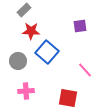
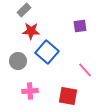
pink cross: moved 4 px right
red square: moved 2 px up
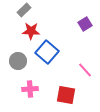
purple square: moved 5 px right, 2 px up; rotated 24 degrees counterclockwise
pink cross: moved 2 px up
red square: moved 2 px left, 1 px up
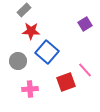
red square: moved 13 px up; rotated 30 degrees counterclockwise
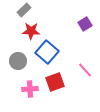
red square: moved 11 px left
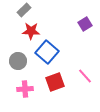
pink line: moved 6 px down
pink cross: moved 5 px left
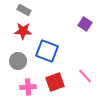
gray rectangle: rotated 72 degrees clockwise
purple square: rotated 24 degrees counterclockwise
red star: moved 8 px left
blue square: moved 1 px up; rotated 20 degrees counterclockwise
pink cross: moved 3 px right, 2 px up
